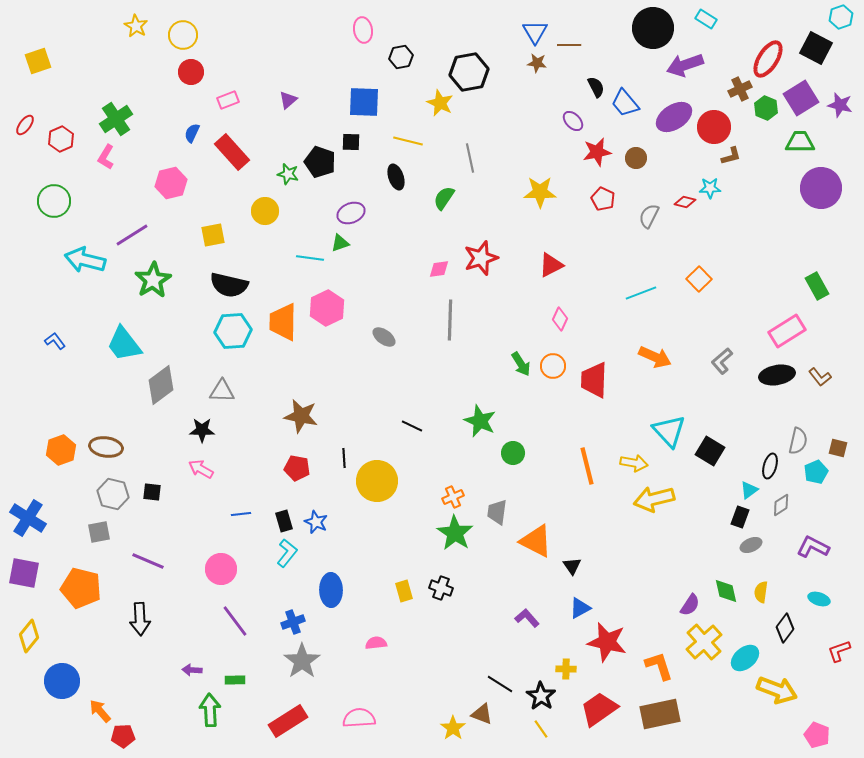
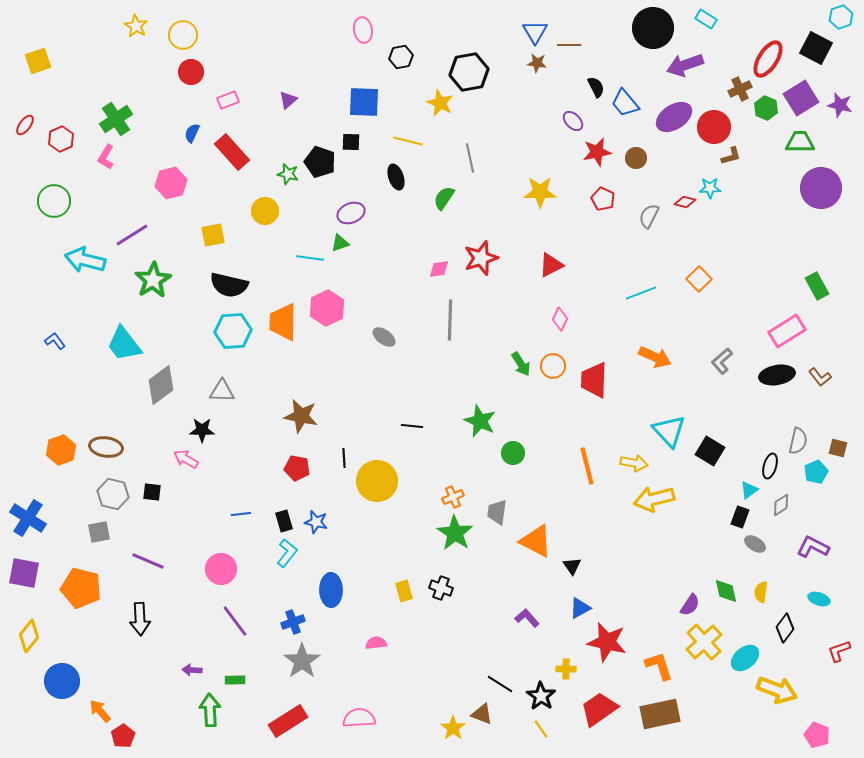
black line at (412, 426): rotated 20 degrees counterclockwise
pink arrow at (201, 469): moved 15 px left, 10 px up
blue star at (316, 522): rotated 10 degrees counterclockwise
gray ellipse at (751, 545): moved 4 px right, 1 px up; rotated 55 degrees clockwise
red pentagon at (123, 736): rotated 30 degrees counterclockwise
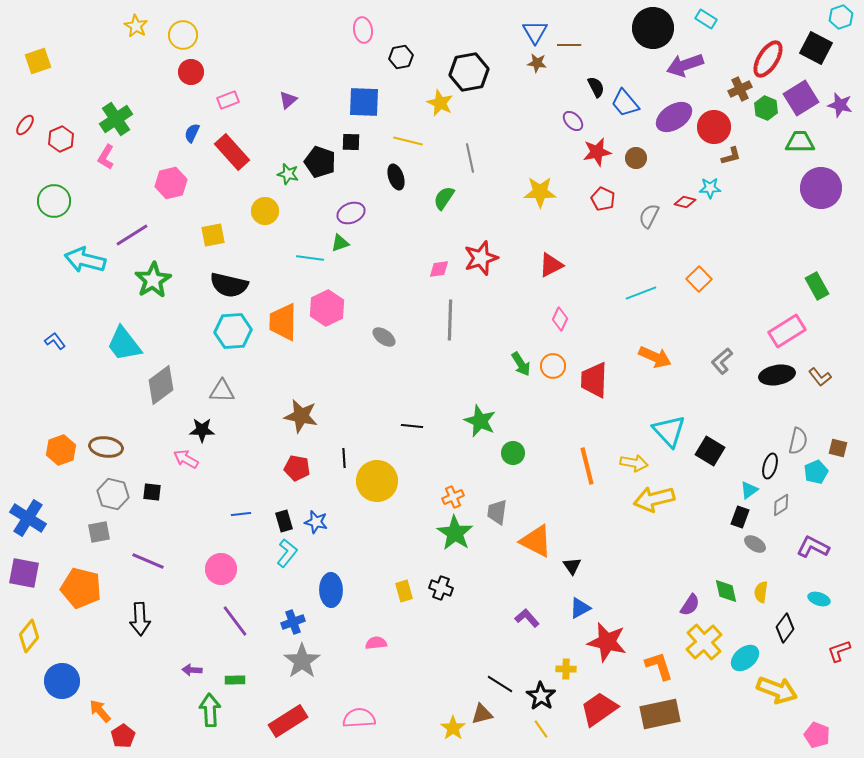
brown triangle at (482, 714): rotated 35 degrees counterclockwise
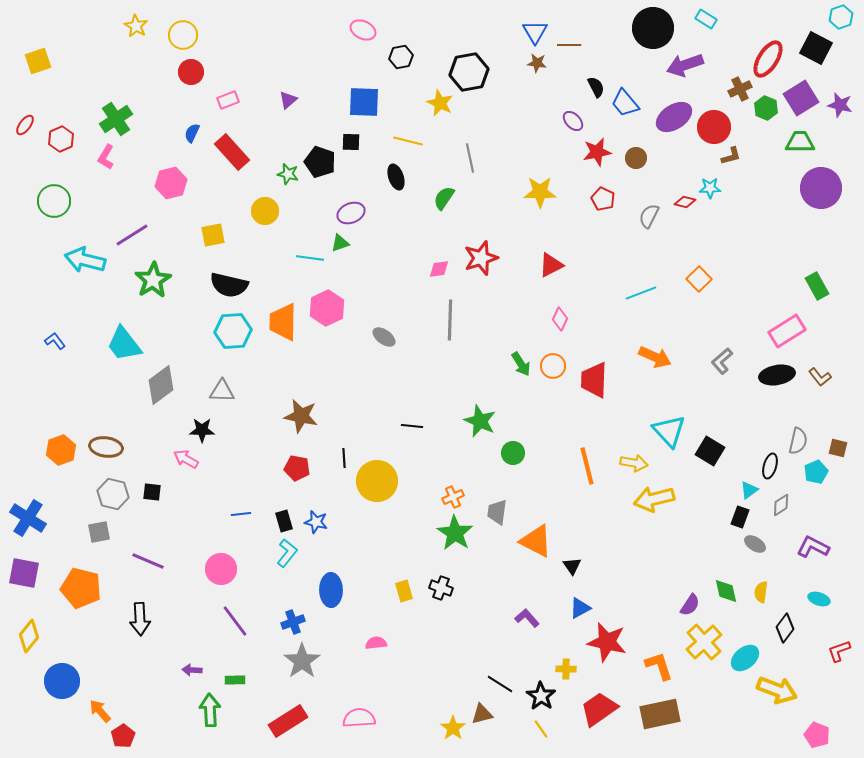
pink ellipse at (363, 30): rotated 55 degrees counterclockwise
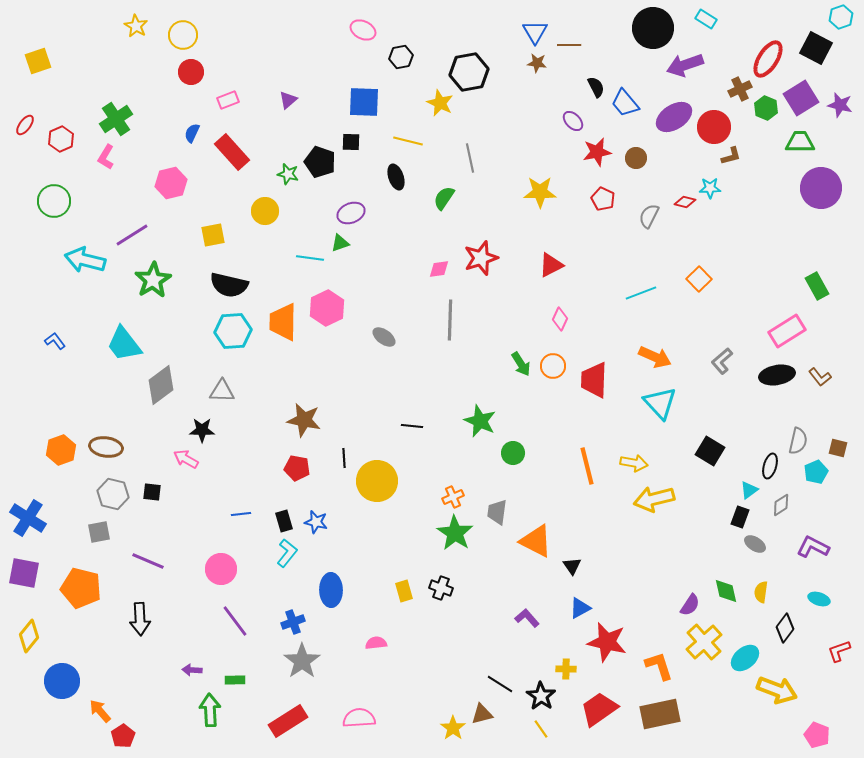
brown star at (301, 416): moved 3 px right, 4 px down
cyan triangle at (669, 431): moved 9 px left, 28 px up
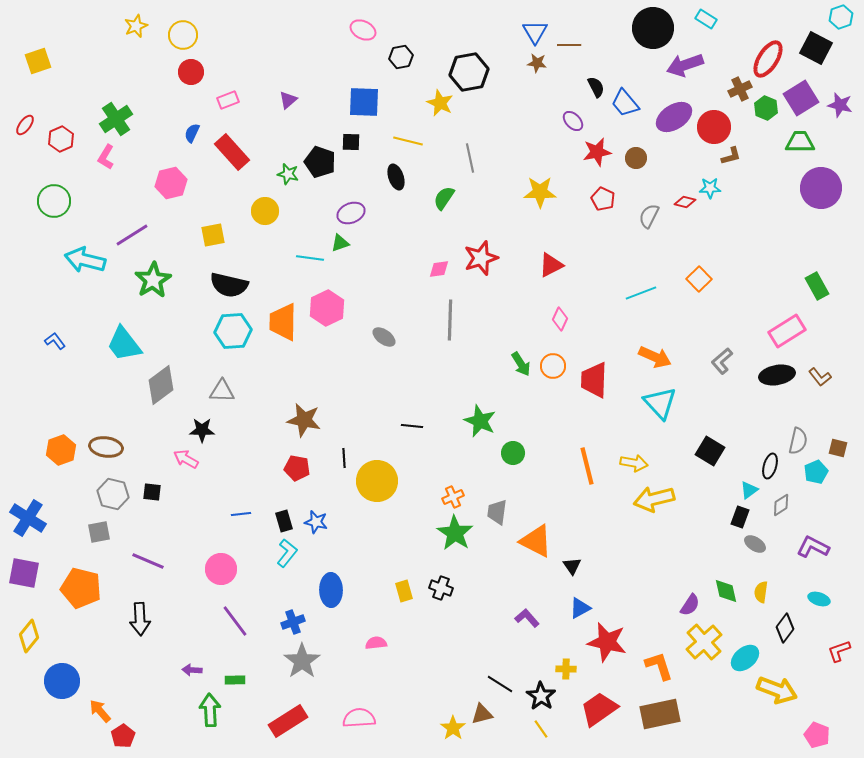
yellow star at (136, 26): rotated 20 degrees clockwise
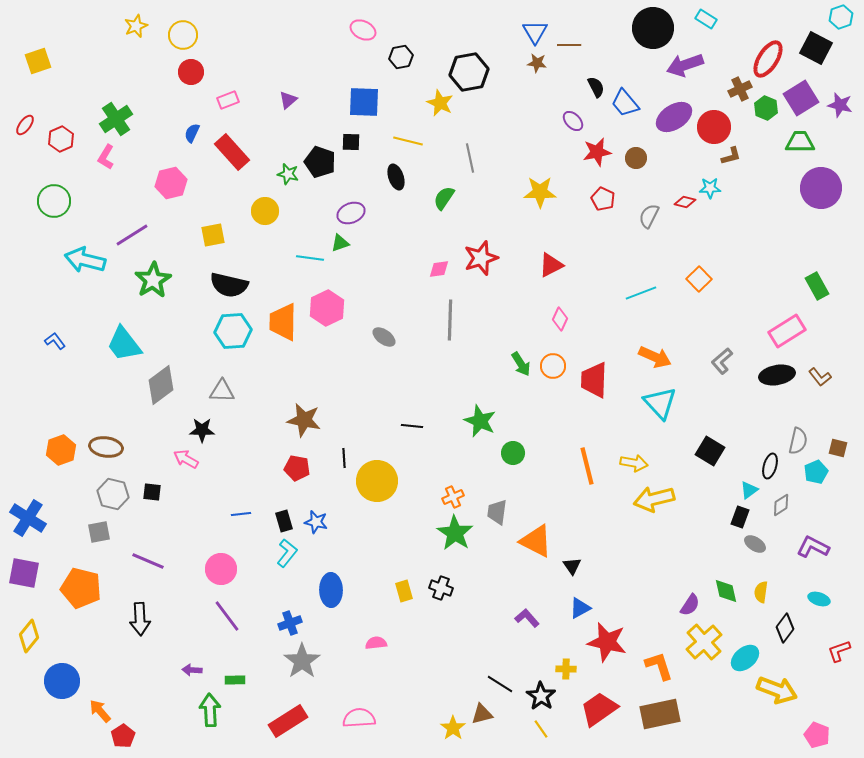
purple line at (235, 621): moved 8 px left, 5 px up
blue cross at (293, 622): moved 3 px left, 1 px down
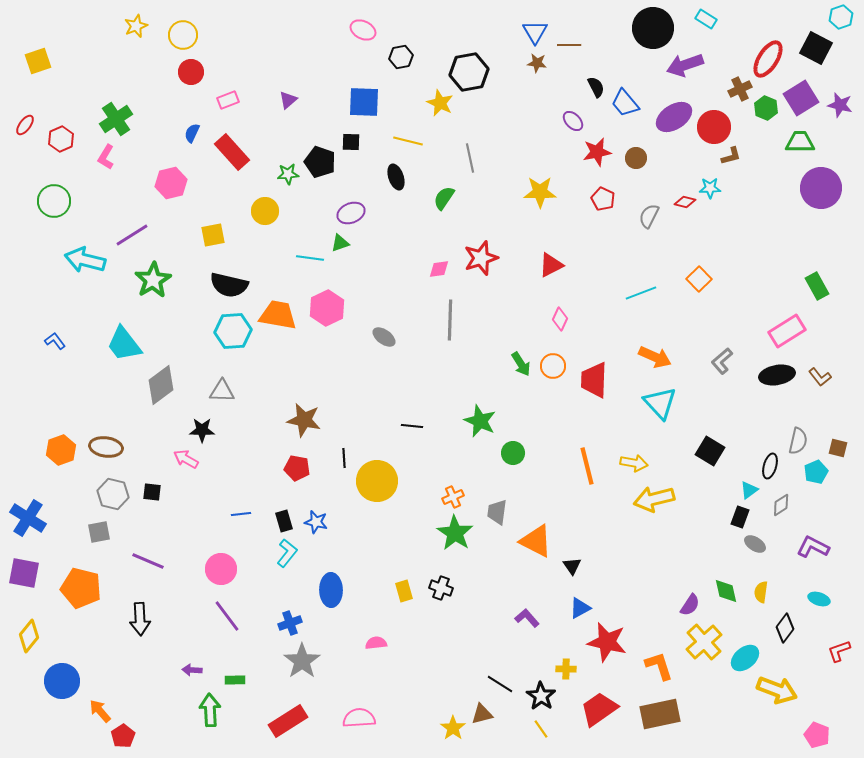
green star at (288, 174): rotated 20 degrees counterclockwise
orange trapezoid at (283, 322): moved 5 px left, 7 px up; rotated 99 degrees clockwise
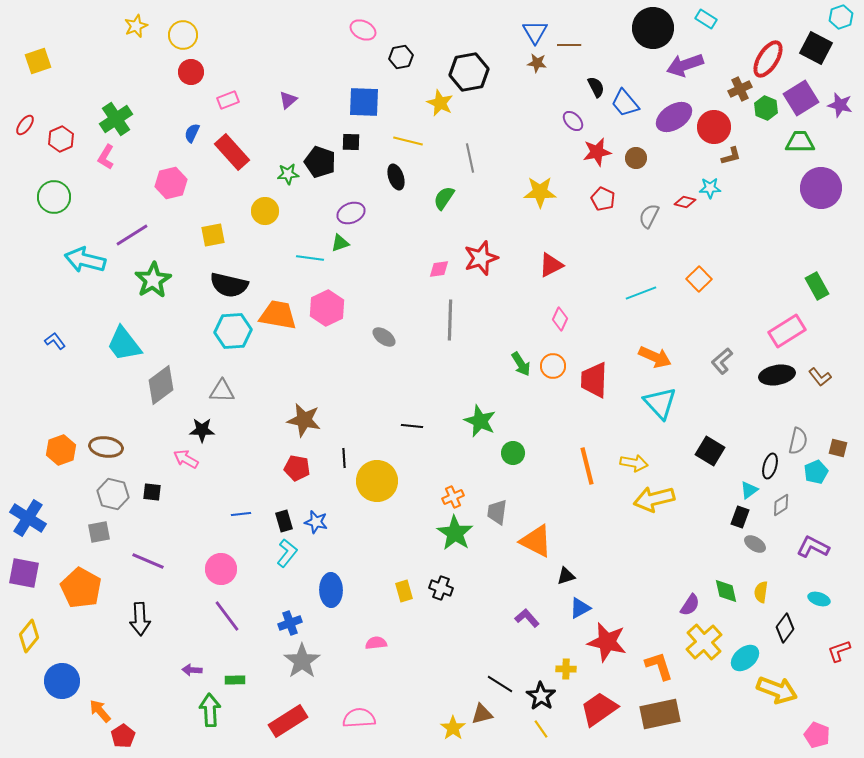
green circle at (54, 201): moved 4 px up
black triangle at (572, 566): moved 6 px left, 10 px down; rotated 48 degrees clockwise
orange pentagon at (81, 588): rotated 15 degrees clockwise
